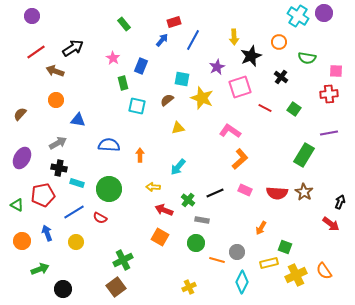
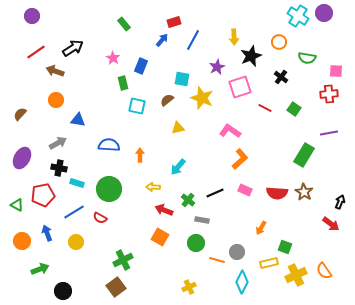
black circle at (63, 289): moved 2 px down
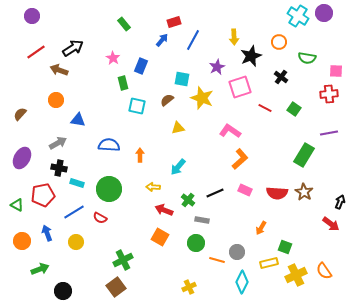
brown arrow at (55, 71): moved 4 px right, 1 px up
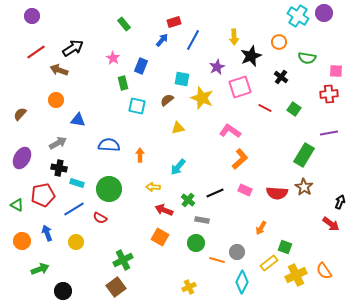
brown star at (304, 192): moved 5 px up
blue line at (74, 212): moved 3 px up
yellow rectangle at (269, 263): rotated 24 degrees counterclockwise
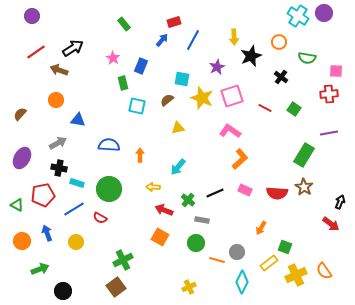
pink square at (240, 87): moved 8 px left, 9 px down
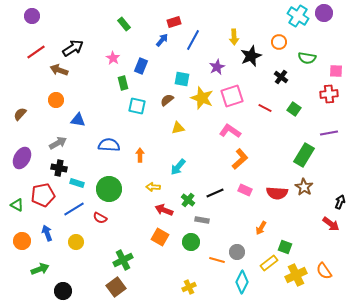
green circle at (196, 243): moved 5 px left, 1 px up
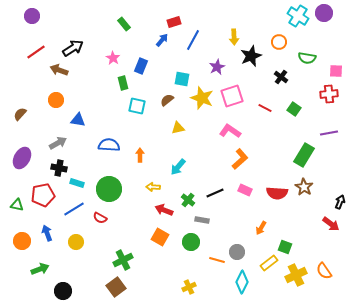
green triangle at (17, 205): rotated 16 degrees counterclockwise
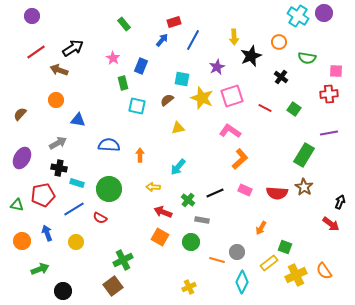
red arrow at (164, 210): moved 1 px left, 2 px down
brown square at (116, 287): moved 3 px left, 1 px up
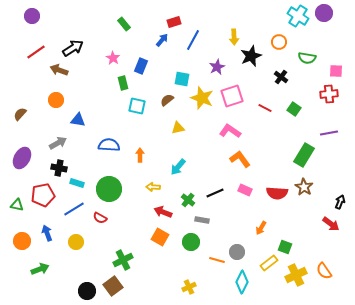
orange L-shape at (240, 159): rotated 85 degrees counterclockwise
black circle at (63, 291): moved 24 px right
